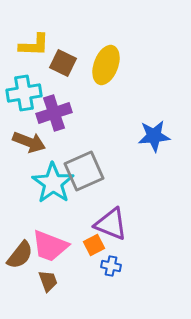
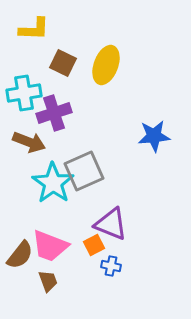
yellow L-shape: moved 16 px up
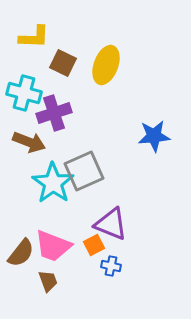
yellow L-shape: moved 8 px down
cyan cross: rotated 24 degrees clockwise
pink trapezoid: moved 3 px right
brown semicircle: moved 1 px right, 2 px up
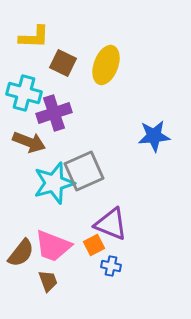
cyan star: moved 1 px right; rotated 21 degrees clockwise
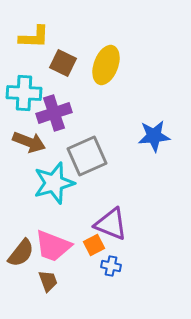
cyan cross: rotated 12 degrees counterclockwise
gray square: moved 3 px right, 15 px up
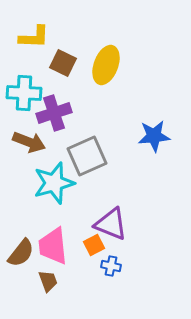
pink trapezoid: rotated 63 degrees clockwise
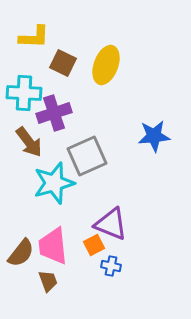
brown arrow: rotated 32 degrees clockwise
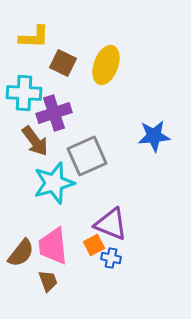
brown arrow: moved 6 px right, 1 px up
blue cross: moved 8 px up
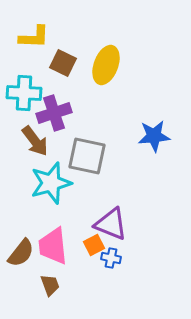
gray square: rotated 36 degrees clockwise
cyan star: moved 3 px left
brown trapezoid: moved 2 px right, 4 px down
